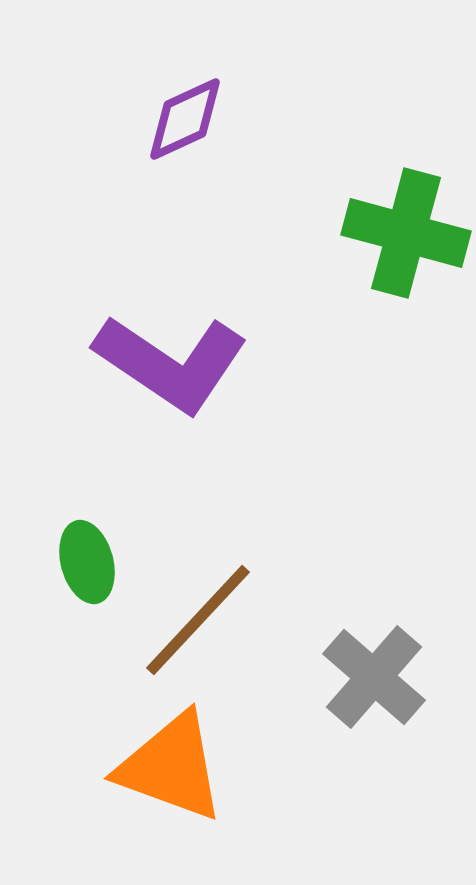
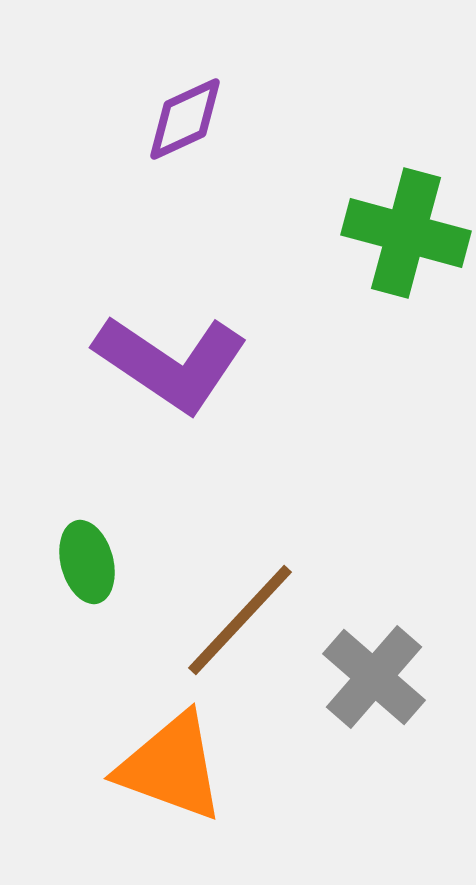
brown line: moved 42 px right
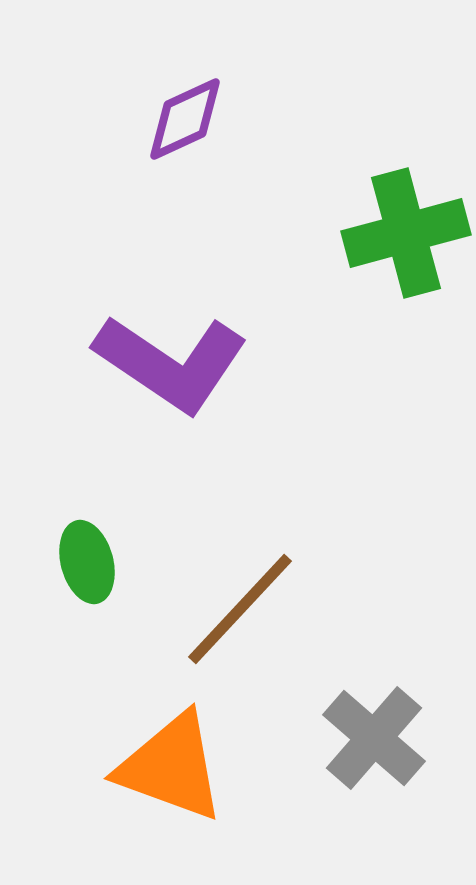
green cross: rotated 30 degrees counterclockwise
brown line: moved 11 px up
gray cross: moved 61 px down
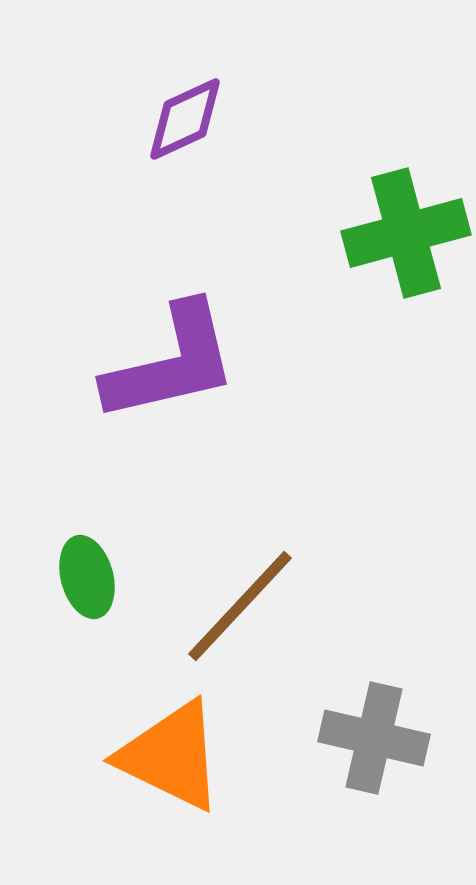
purple L-shape: rotated 47 degrees counterclockwise
green ellipse: moved 15 px down
brown line: moved 3 px up
gray cross: rotated 28 degrees counterclockwise
orange triangle: moved 11 px up; rotated 6 degrees clockwise
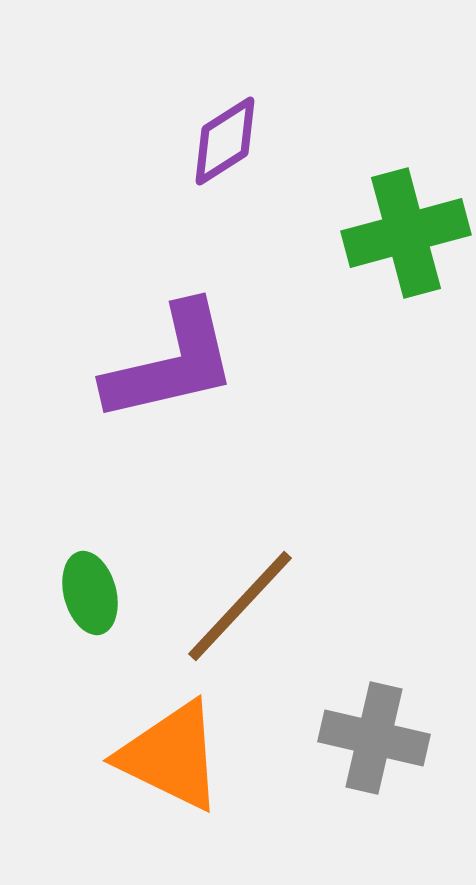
purple diamond: moved 40 px right, 22 px down; rotated 8 degrees counterclockwise
green ellipse: moved 3 px right, 16 px down
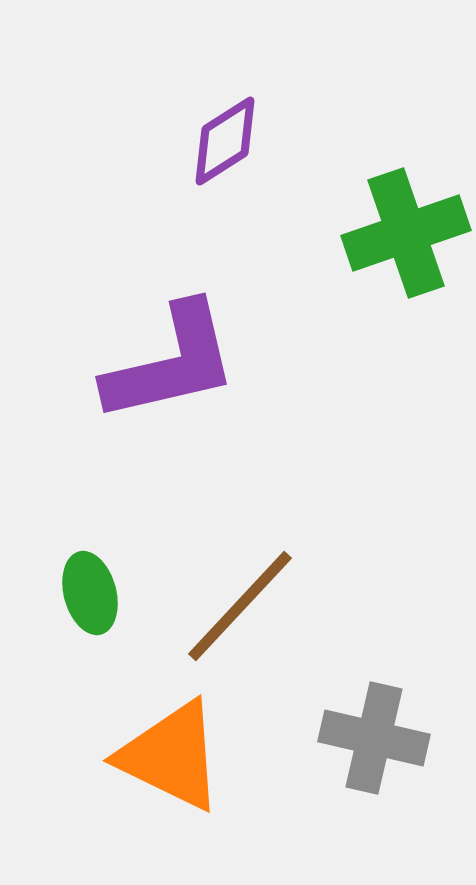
green cross: rotated 4 degrees counterclockwise
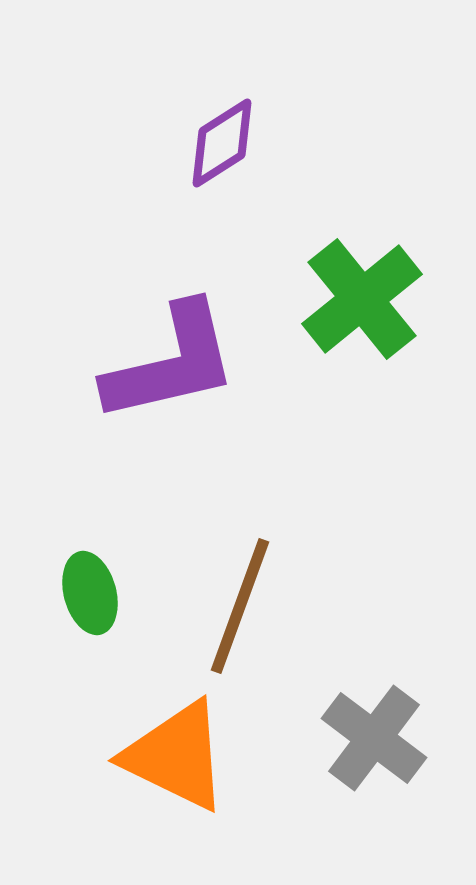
purple diamond: moved 3 px left, 2 px down
green cross: moved 44 px left, 66 px down; rotated 20 degrees counterclockwise
brown line: rotated 23 degrees counterclockwise
gray cross: rotated 24 degrees clockwise
orange triangle: moved 5 px right
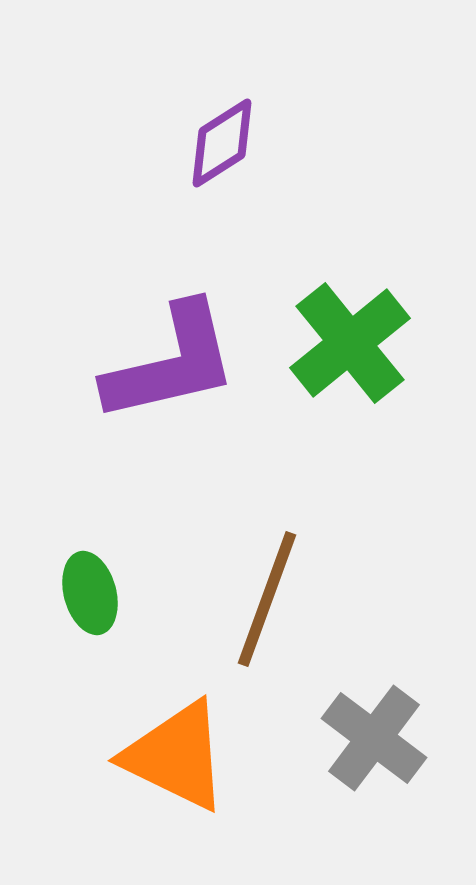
green cross: moved 12 px left, 44 px down
brown line: moved 27 px right, 7 px up
